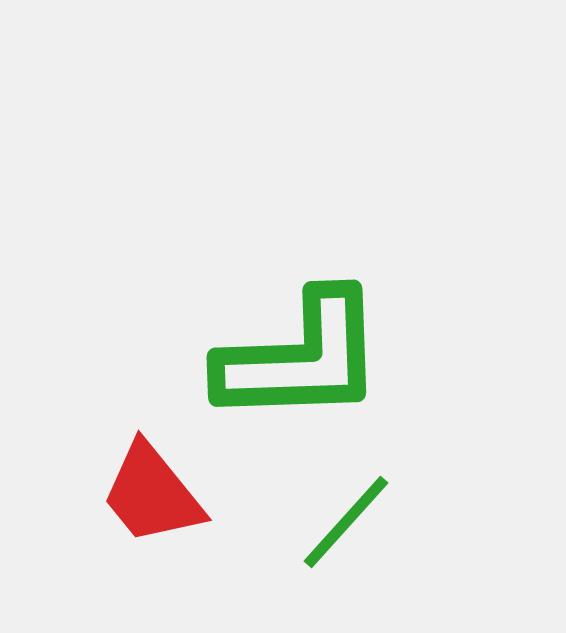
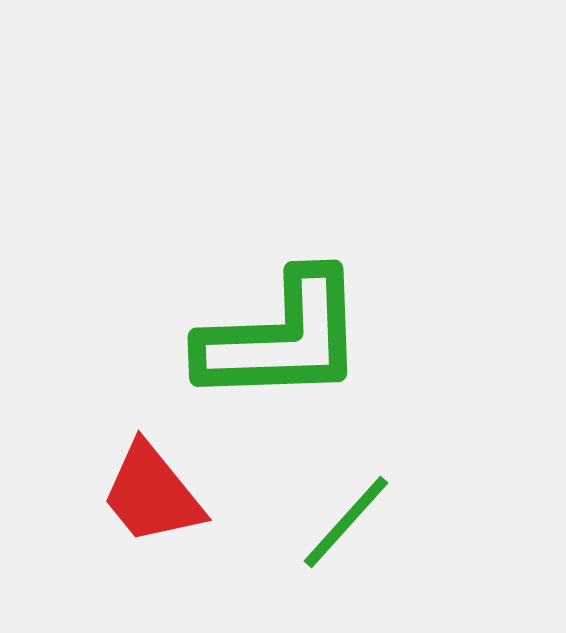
green L-shape: moved 19 px left, 20 px up
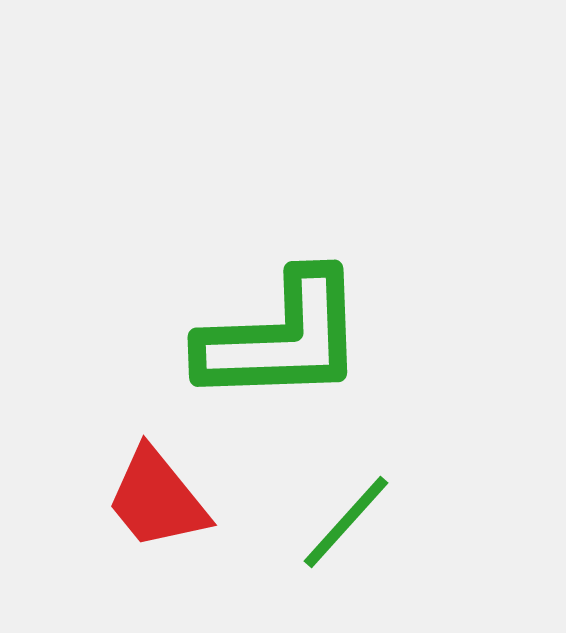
red trapezoid: moved 5 px right, 5 px down
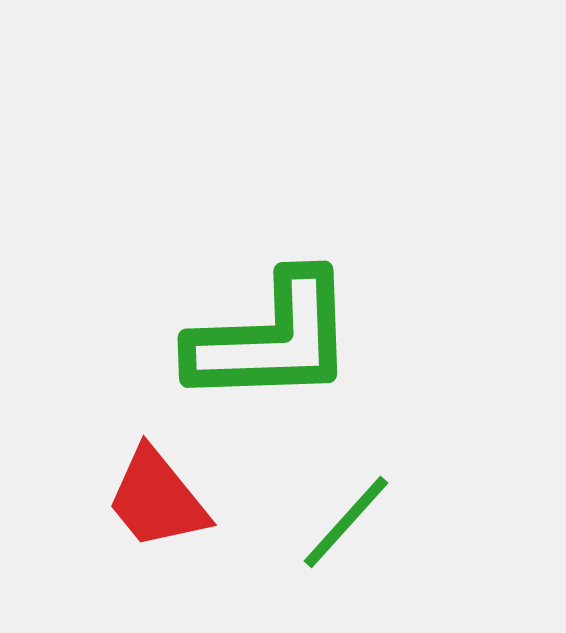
green L-shape: moved 10 px left, 1 px down
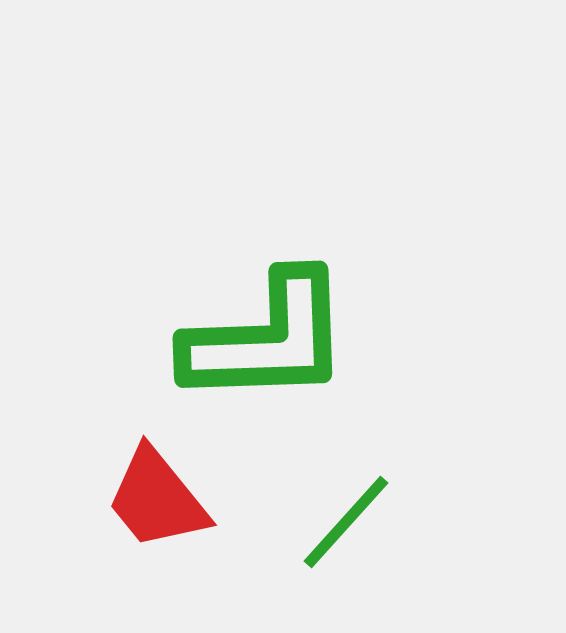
green L-shape: moved 5 px left
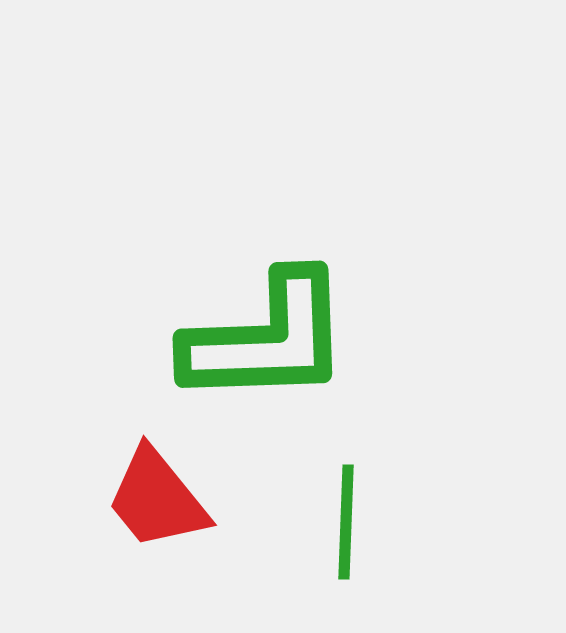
green line: rotated 40 degrees counterclockwise
